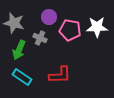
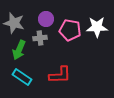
purple circle: moved 3 px left, 2 px down
gray cross: rotated 32 degrees counterclockwise
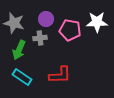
white star: moved 5 px up
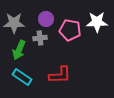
gray star: rotated 15 degrees counterclockwise
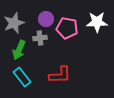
gray star: rotated 20 degrees counterclockwise
pink pentagon: moved 3 px left, 2 px up
cyan rectangle: rotated 18 degrees clockwise
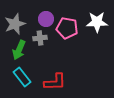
gray star: moved 1 px right, 1 px down
red L-shape: moved 5 px left, 7 px down
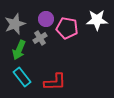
white star: moved 2 px up
gray cross: rotated 24 degrees counterclockwise
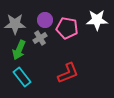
purple circle: moved 1 px left, 1 px down
gray star: rotated 20 degrees clockwise
red L-shape: moved 13 px right, 9 px up; rotated 20 degrees counterclockwise
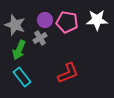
gray star: moved 1 px down; rotated 20 degrees clockwise
pink pentagon: moved 6 px up
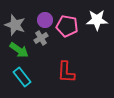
pink pentagon: moved 4 px down
gray cross: moved 1 px right
green arrow: rotated 78 degrees counterclockwise
red L-shape: moved 2 px left, 1 px up; rotated 115 degrees clockwise
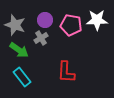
pink pentagon: moved 4 px right, 1 px up
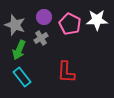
purple circle: moved 1 px left, 3 px up
pink pentagon: moved 1 px left, 1 px up; rotated 15 degrees clockwise
green arrow: rotated 78 degrees clockwise
